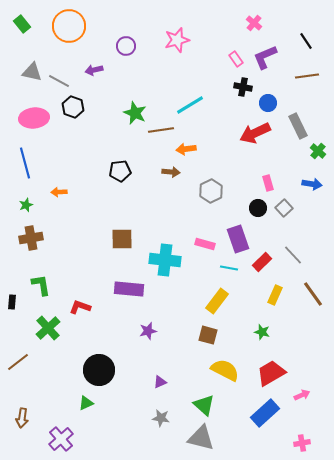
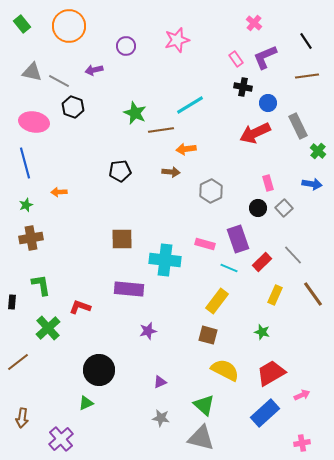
pink ellipse at (34, 118): moved 4 px down; rotated 16 degrees clockwise
cyan line at (229, 268): rotated 12 degrees clockwise
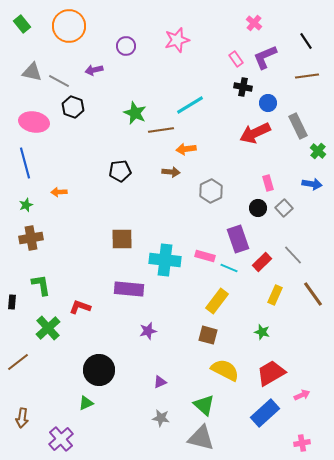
pink rectangle at (205, 244): moved 12 px down
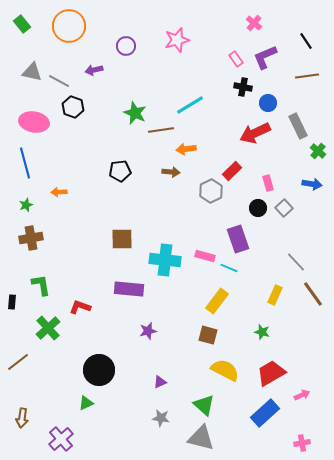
gray line at (293, 255): moved 3 px right, 7 px down
red rectangle at (262, 262): moved 30 px left, 91 px up
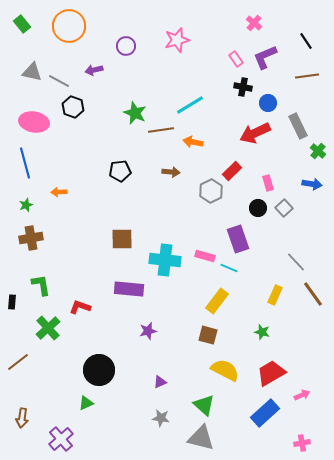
orange arrow at (186, 149): moved 7 px right, 7 px up; rotated 18 degrees clockwise
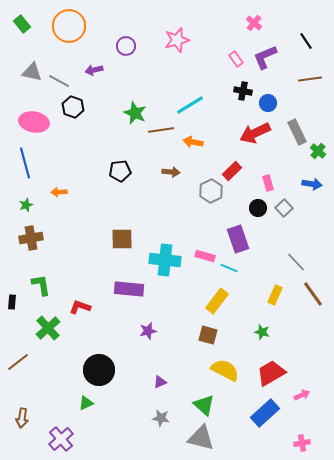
brown line at (307, 76): moved 3 px right, 3 px down
black cross at (243, 87): moved 4 px down
gray rectangle at (298, 126): moved 1 px left, 6 px down
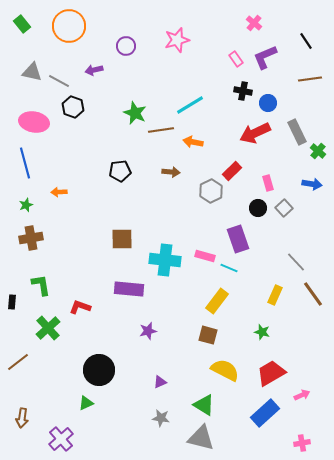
green triangle at (204, 405): rotated 10 degrees counterclockwise
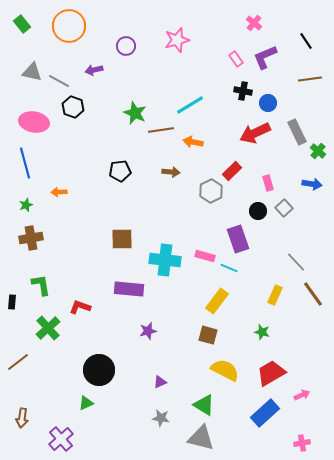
black circle at (258, 208): moved 3 px down
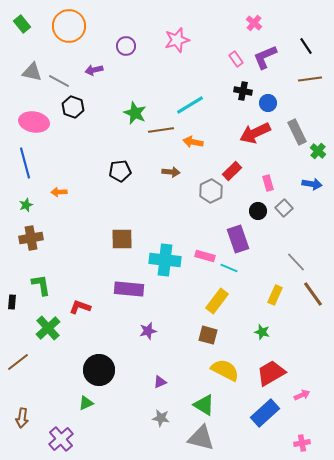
black line at (306, 41): moved 5 px down
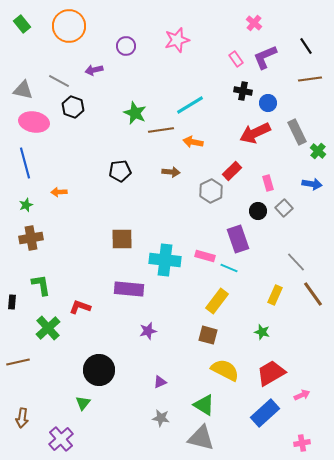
gray triangle at (32, 72): moved 9 px left, 18 px down
brown line at (18, 362): rotated 25 degrees clockwise
green triangle at (86, 403): moved 3 px left; rotated 28 degrees counterclockwise
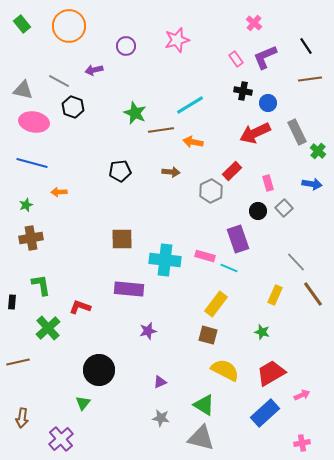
blue line at (25, 163): moved 7 px right; rotated 60 degrees counterclockwise
yellow rectangle at (217, 301): moved 1 px left, 3 px down
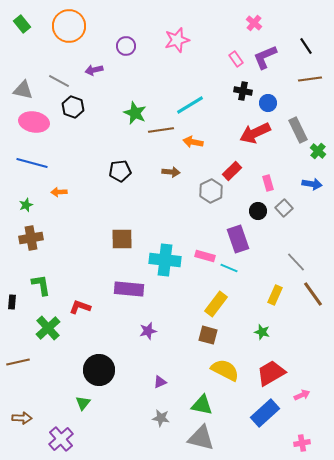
gray rectangle at (297, 132): moved 1 px right, 2 px up
green triangle at (204, 405): moved 2 px left; rotated 20 degrees counterclockwise
brown arrow at (22, 418): rotated 96 degrees counterclockwise
